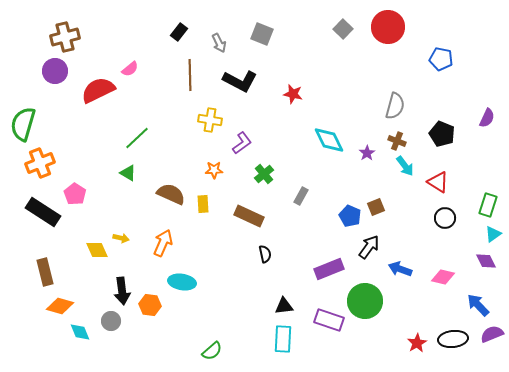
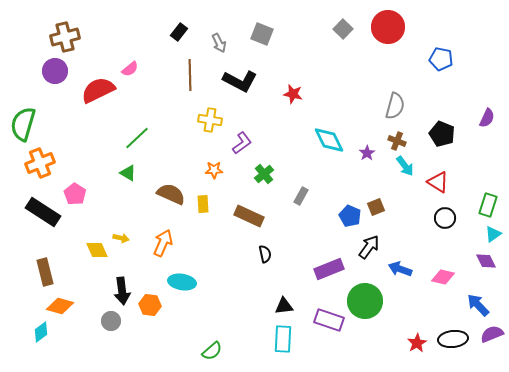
cyan diamond at (80, 332): moved 39 px left; rotated 75 degrees clockwise
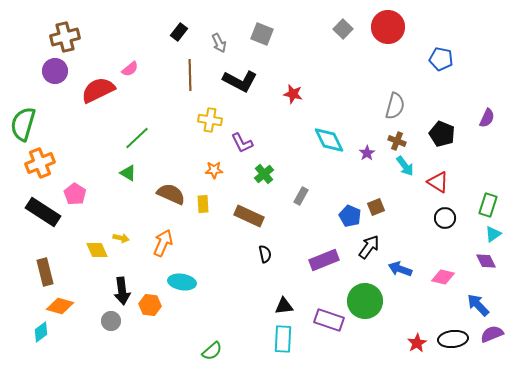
purple L-shape at (242, 143): rotated 100 degrees clockwise
purple rectangle at (329, 269): moved 5 px left, 9 px up
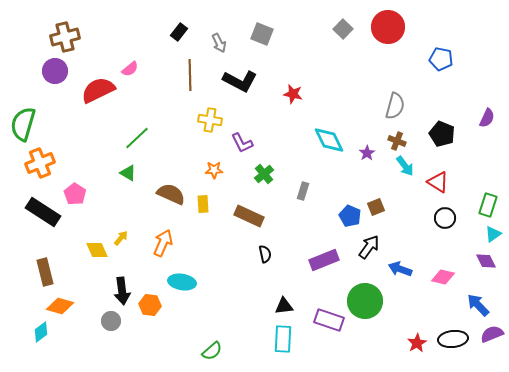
gray rectangle at (301, 196): moved 2 px right, 5 px up; rotated 12 degrees counterclockwise
yellow arrow at (121, 238): rotated 63 degrees counterclockwise
